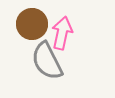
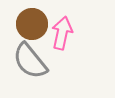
gray semicircle: moved 17 px left; rotated 12 degrees counterclockwise
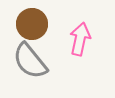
pink arrow: moved 18 px right, 6 px down
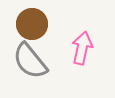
pink arrow: moved 2 px right, 9 px down
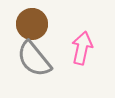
gray semicircle: moved 4 px right, 2 px up
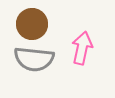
gray semicircle: rotated 45 degrees counterclockwise
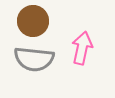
brown circle: moved 1 px right, 3 px up
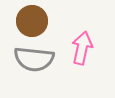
brown circle: moved 1 px left
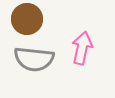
brown circle: moved 5 px left, 2 px up
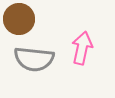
brown circle: moved 8 px left
